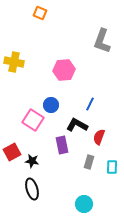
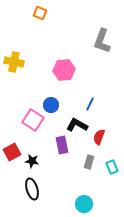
cyan rectangle: rotated 24 degrees counterclockwise
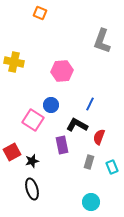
pink hexagon: moved 2 px left, 1 px down
black star: rotated 24 degrees counterclockwise
cyan circle: moved 7 px right, 2 px up
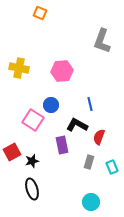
yellow cross: moved 5 px right, 6 px down
blue line: rotated 40 degrees counterclockwise
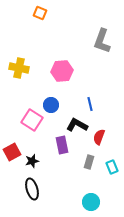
pink square: moved 1 px left
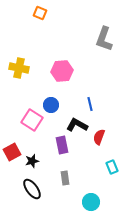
gray L-shape: moved 2 px right, 2 px up
gray rectangle: moved 24 px left, 16 px down; rotated 24 degrees counterclockwise
black ellipse: rotated 20 degrees counterclockwise
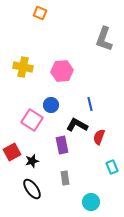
yellow cross: moved 4 px right, 1 px up
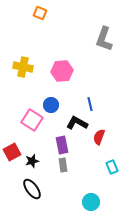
black L-shape: moved 2 px up
gray rectangle: moved 2 px left, 13 px up
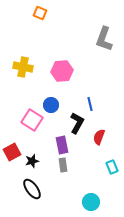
black L-shape: rotated 90 degrees clockwise
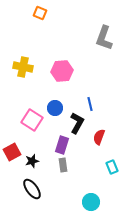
gray L-shape: moved 1 px up
blue circle: moved 4 px right, 3 px down
purple rectangle: rotated 30 degrees clockwise
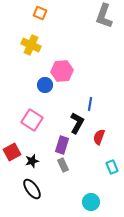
gray L-shape: moved 22 px up
yellow cross: moved 8 px right, 22 px up; rotated 12 degrees clockwise
blue line: rotated 24 degrees clockwise
blue circle: moved 10 px left, 23 px up
gray rectangle: rotated 16 degrees counterclockwise
